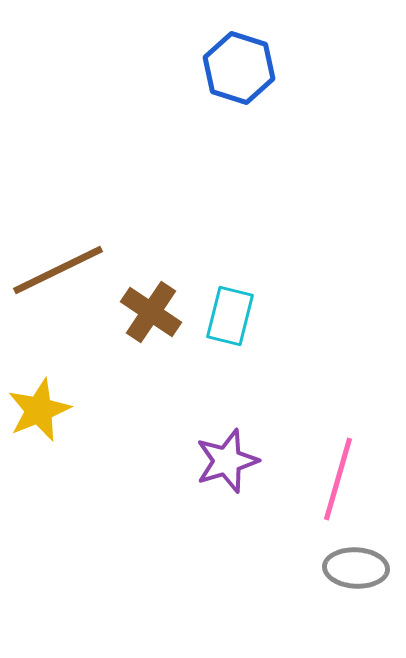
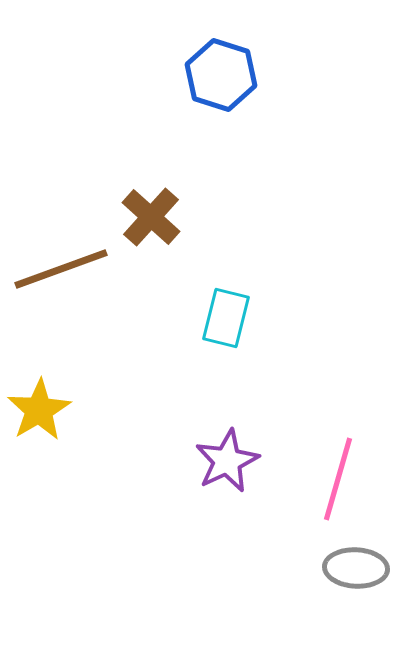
blue hexagon: moved 18 px left, 7 px down
brown line: moved 3 px right, 1 px up; rotated 6 degrees clockwise
brown cross: moved 95 px up; rotated 8 degrees clockwise
cyan rectangle: moved 4 px left, 2 px down
yellow star: rotated 8 degrees counterclockwise
purple star: rotated 8 degrees counterclockwise
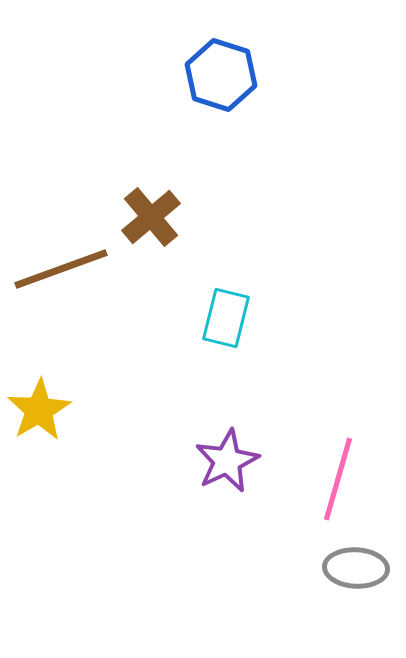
brown cross: rotated 8 degrees clockwise
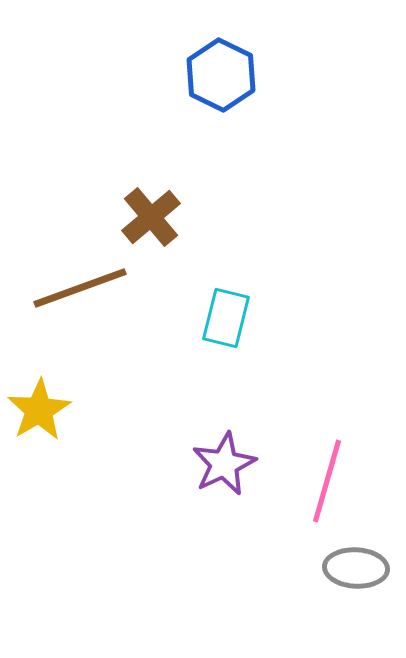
blue hexagon: rotated 8 degrees clockwise
brown line: moved 19 px right, 19 px down
purple star: moved 3 px left, 3 px down
pink line: moved 11 px left, 2 px down
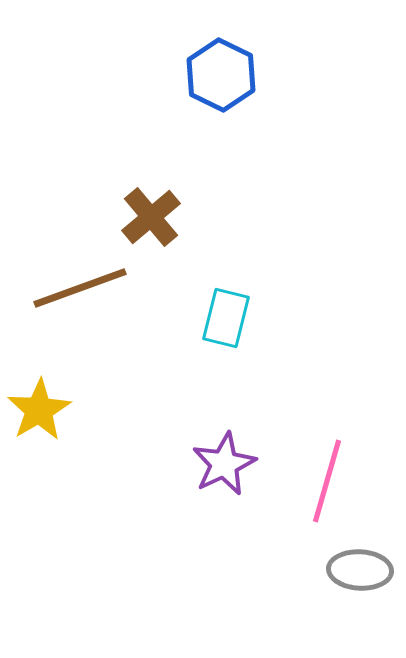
gray ellipse: moved 4 px right, 2 px down
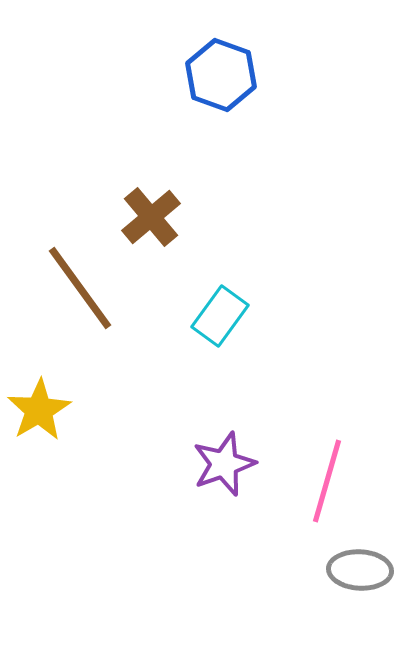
blue hexagon: rotated 6 degrees counterclockwise
brown line: rotated 74 degrees clockwise
cyan rectangle: moved 6 px left, 2 px up; rotated 22 degrees clockwise
purple star: rotated 6 degrees clockwise
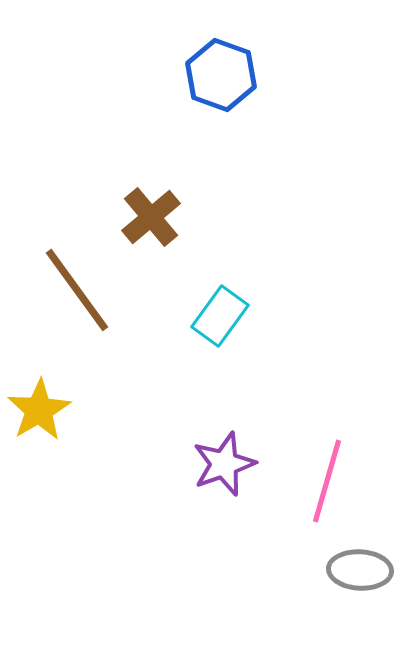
brown line: moved 3 px left, 2 px down
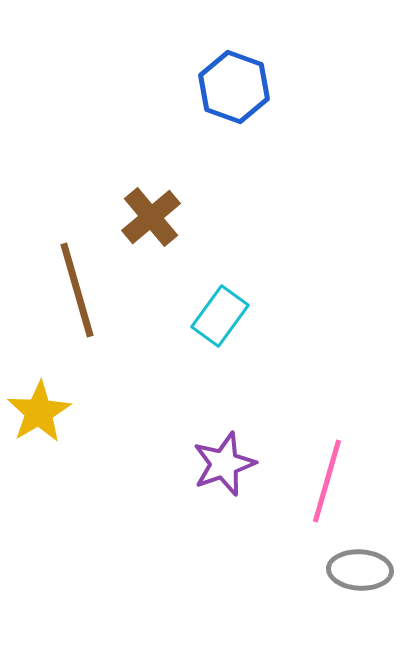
blue hexagon: moved 13 px right, 12 px down
brown line: rotated 20 degrees clockwise
yellow star: moved 2 px down
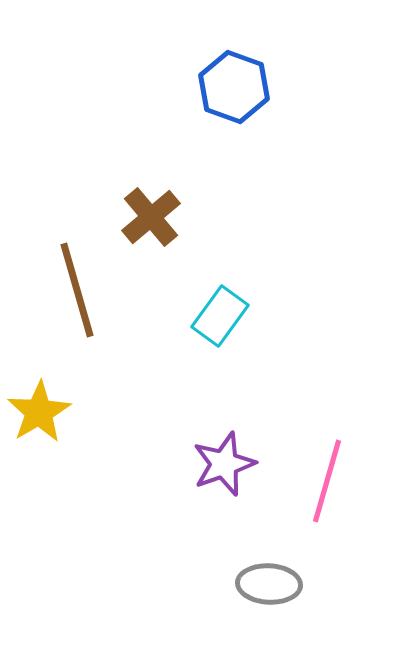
gray ellipse: moved 91 px left, 14 px down
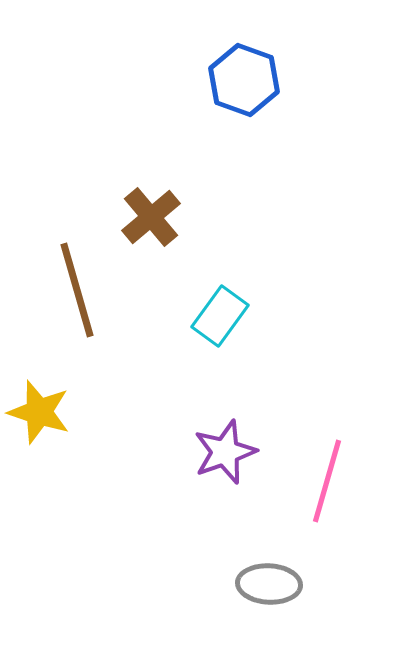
blue hexagon: moved 10 px right, 7 px up
yellow star: rotated 24 degrees counterclockwise
purple star: moved 1 px right, 12 px up
